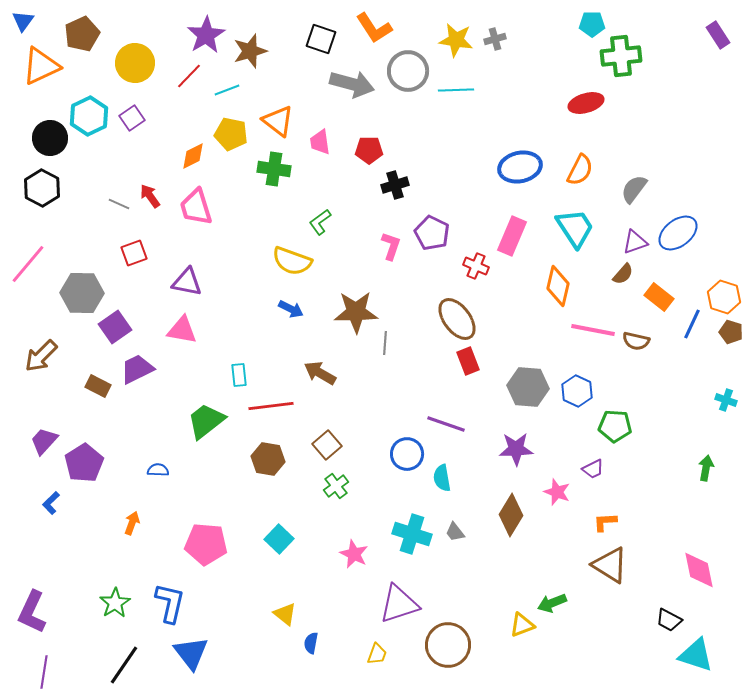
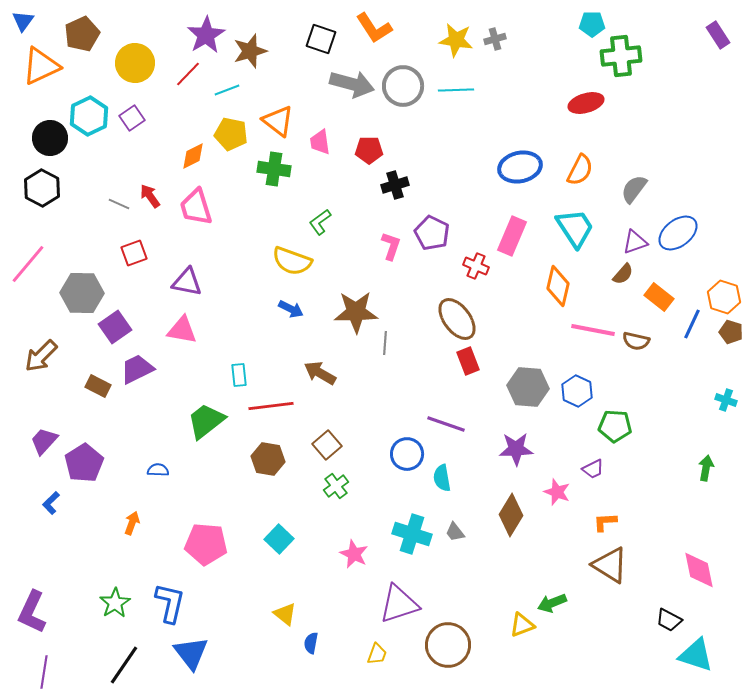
gray circle at (408, 71): moved 5 px left, 15 px down
red line at (189, 76): moved 1 px left, 2 px up
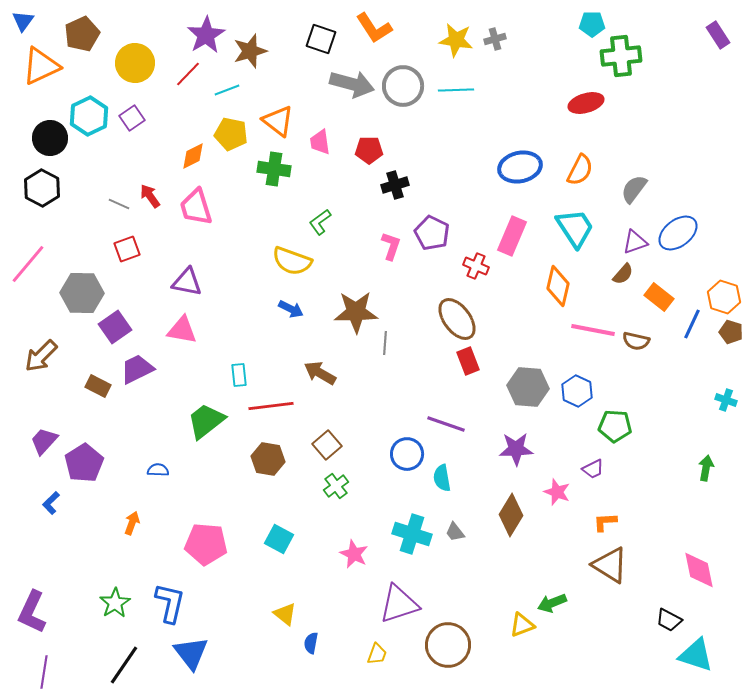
red square at (134, 253): moved 7 px left, 4 px up
cyan square at (279, 539): rotated 16 degrees counterclockwise
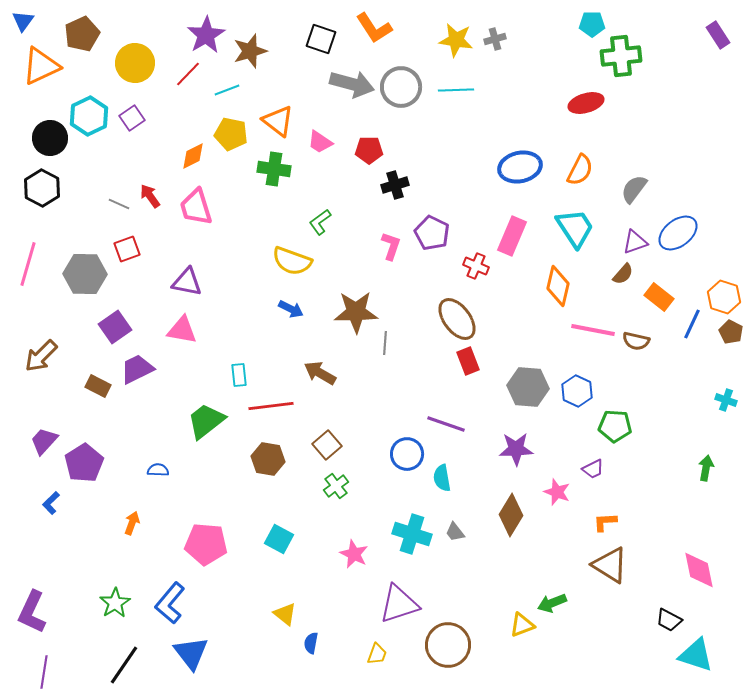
gray circle at (403, 86): moved 2 px left, 1 px down
pink trapezoid at (320, 142): rotated 48 degrees counterclockwise
pink line at (28, 264): rotated 24 degrees counterclockwise
gray hexagon at (82, 293): moved 3 px right, 19 px up
brown pentagon at (731, 332): rotated 10 degrees clockwise
blue L-shape at (170, 603): rotated 153 degrees counterclockwise
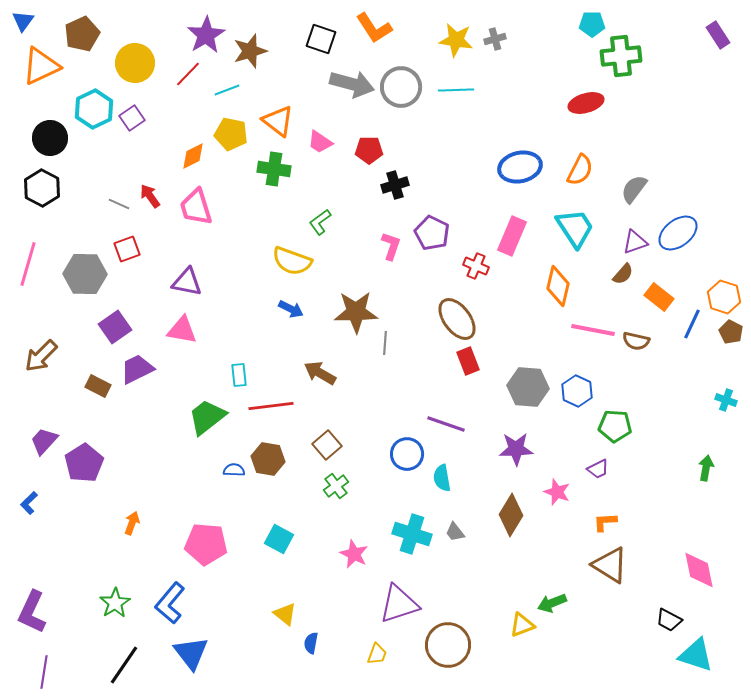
cyan hexagon at (89, 116): moved 5 px right, 7 px up
green trapezoid at (206, 421): moved 1 px right, 4 px up
purple trapezoid at (593, 469): moved 5 px right
blue semicircle at (158, 470): moved 76 px right
blue L-shape at (51, 503): moved 22 px left
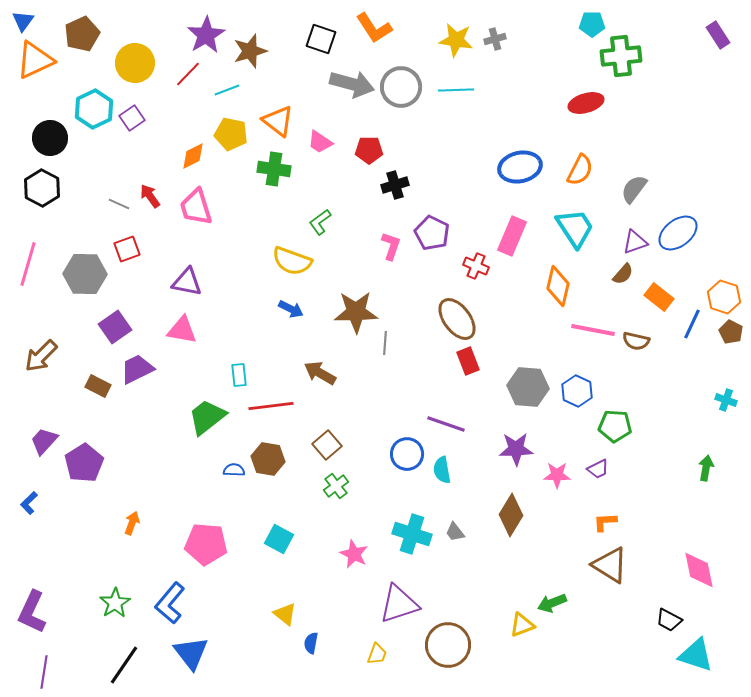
orange triangle at (41, 66): moved 6 px left, 6 px up
cyan semicircle at (442, 478): moved 8 px up
pink star at (557, 492): moved 17 px up; rotated 20 degrees counterclockwise
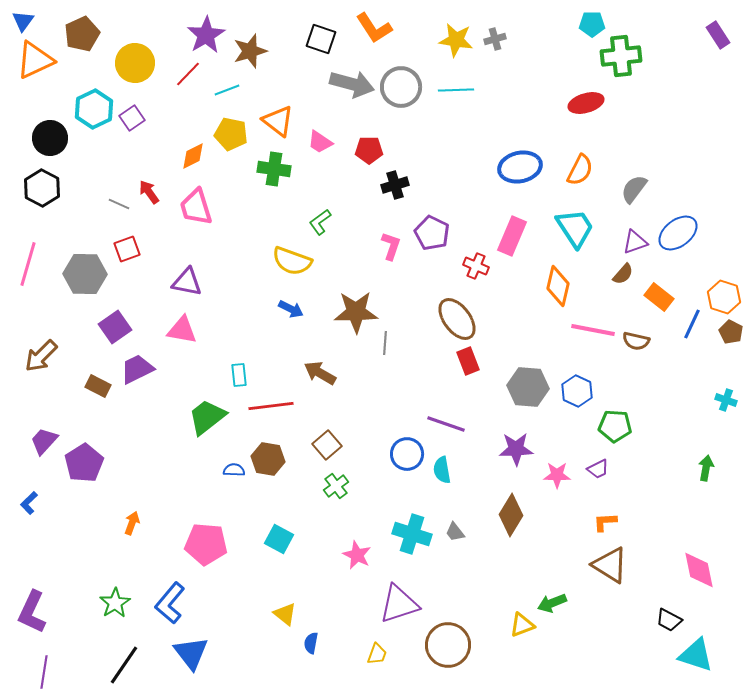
red arrow at (150, 196): moved 1 px left, 4 px up
pink star at (354, 554): moved 3 px right, 1 px down
